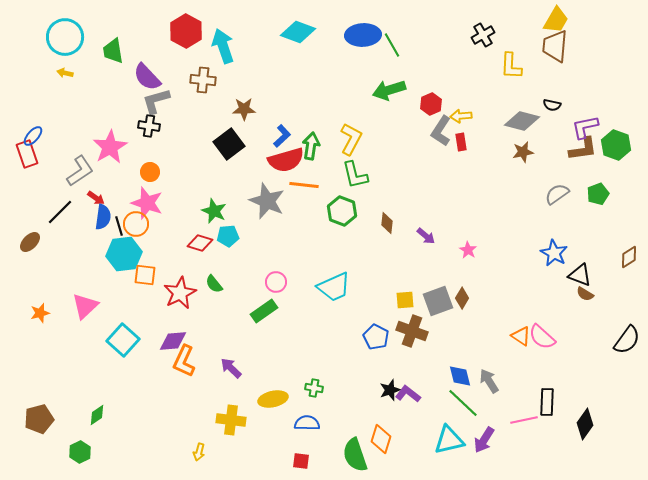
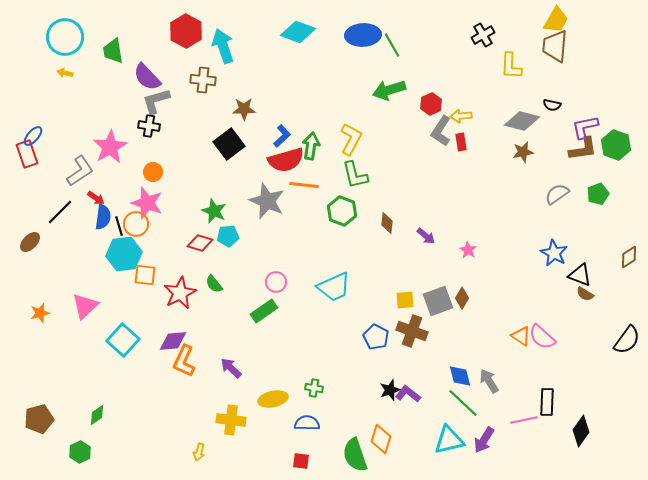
orange circle at (150, 172): moved 3 px right
black diamond at (585, 424): moved 4 px left, 7 px down
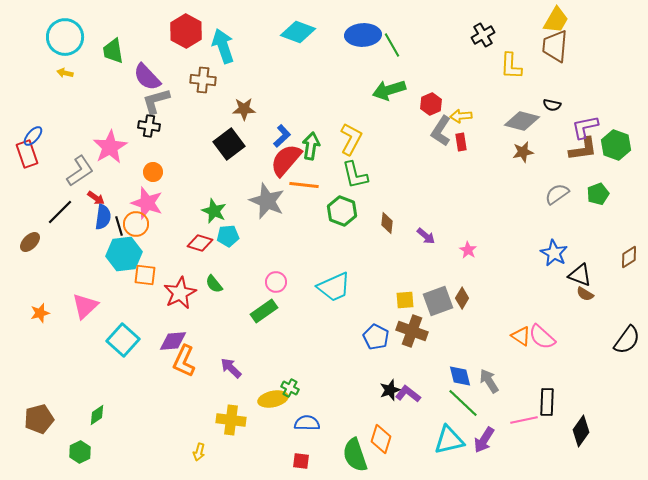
red semicircle at (286, 160): rotated 147 degrees clockwise
green cross at (314, 388): moved 24 px left; rotated 18 degrees clockwise
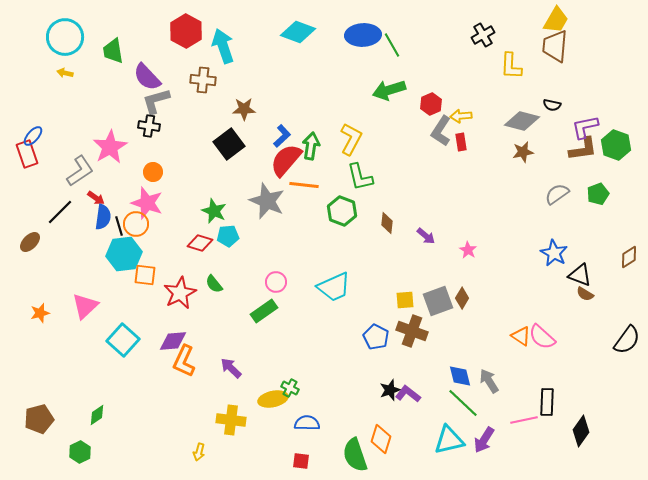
green L-shape at (355, 175): moved 5 px right, 2 px down
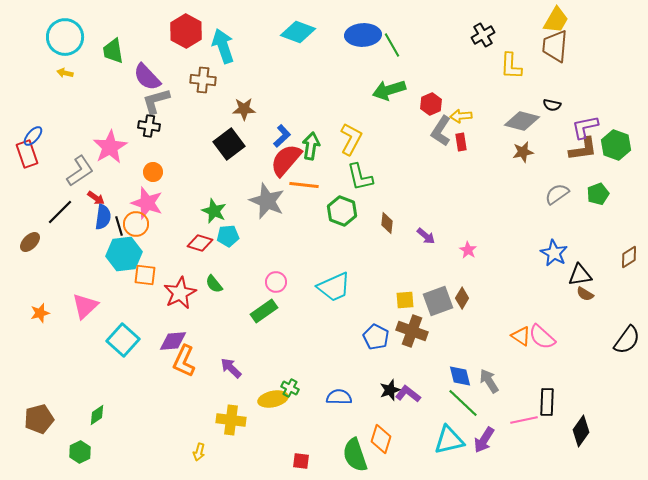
black triangle at (580, 275): rotated 30 degrees counterclockwise
blue semicircle at (307, 423): moved 32 px right, 26 px up
